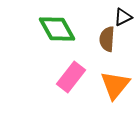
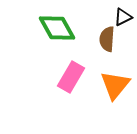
green diamond: moved 1 px up
pink rectangle: rotated 8 degrees counterclockwise
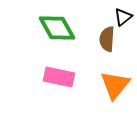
black triangle: rotated 12 degrees counterclockwise
pink rectangle: moved 12 px left; rotated 72 degrees clockwise
